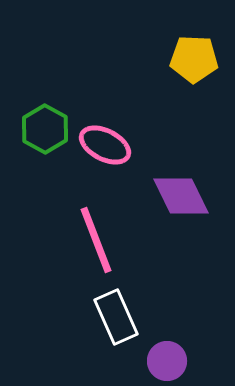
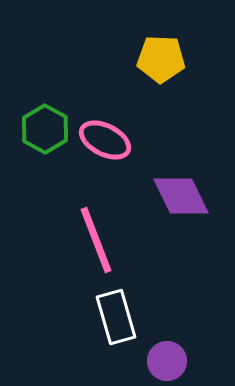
yellow pentagon: moved 33 px left
pink ellipse: moved 5 px up
white rectangle: rotated 8 degrees clockwise
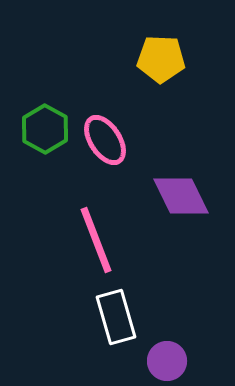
pink ellipse: rotated 30 degrees clockwise
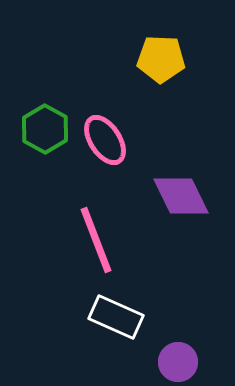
white rectangle: rotated 50 degrees counterclockwise
purple circle: moved 11 px right, 1 px down
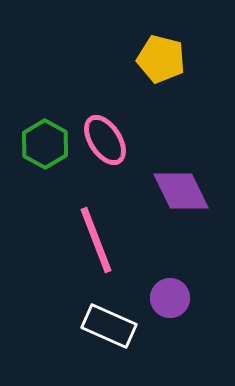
yellow pentagon: rotated 12 degrees clockwise
green hexagon: moved 15 px down
purple diamond: moved 5 px up
white rectangle: moved 7 px left, 9 px down
purple circle: moved 8 px left, 64 px up
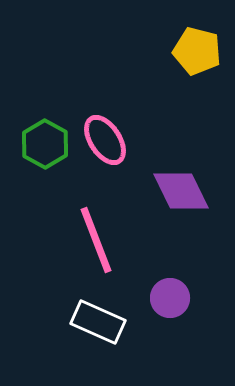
yellow pentagon: moved 36 px right, 8 px up
white rectangle: moved 11 px left, 4 px up
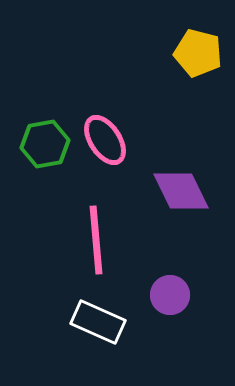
yellow pentagon: moved 1 px right, 2 px down
green hexagon: rotated 21 degrees clockwise
pink line: rotated 16 degrees clockwise
purple circle: moved 3 px up
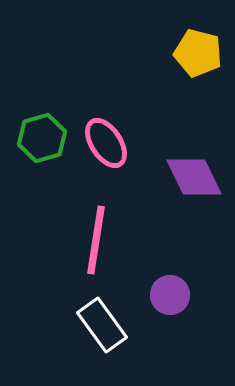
pink ellipse: moved 1 px right, 3 px down
green hexagon: moved 3 px left, 6 px up; rotated 6 degrees counterclockwise
purple diamond: moved 13 px right, 14 px up
pink line: rotated 14 degrees clockwise
white rectangle: moved 4 px right, 3 px down; rotated 30 degrees clockwise
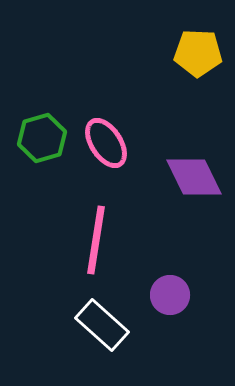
yellow pentagon: rotated 12 degrees counterclockwise
white rectangle: rotated 12 degrees counterclockwise
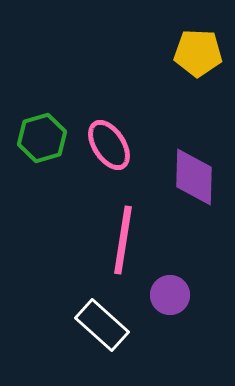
pink ellipse: moved 3 px right, 2 px down
purple diamond: rotated 28 degrees clockwise
pink line: moved 27 px right
